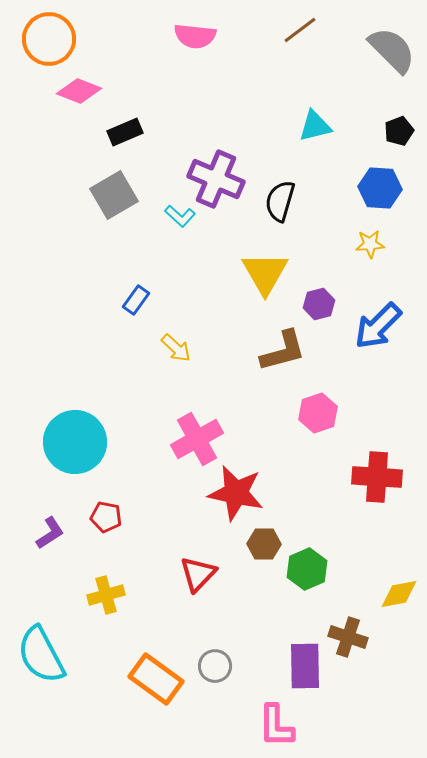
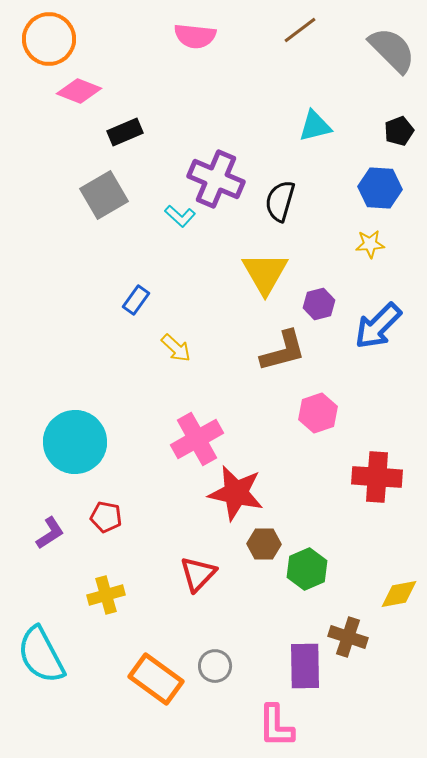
gray square: moved 10 px left
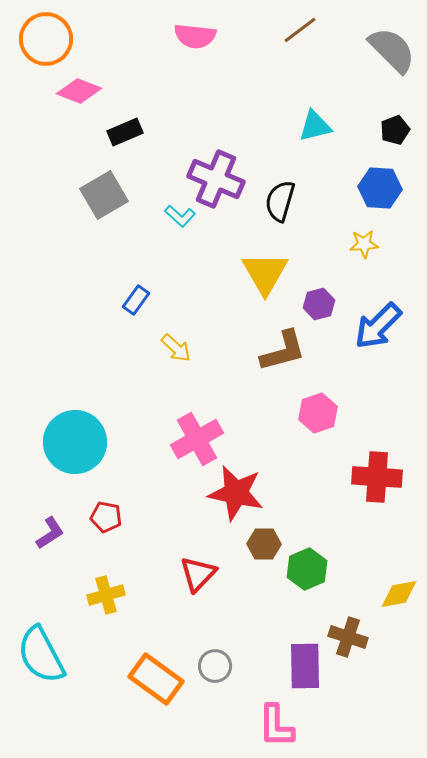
orange circle: moved 3 px left
black pentagon: moved 4 px left, 1 px up
yellow star: moved 6 px left
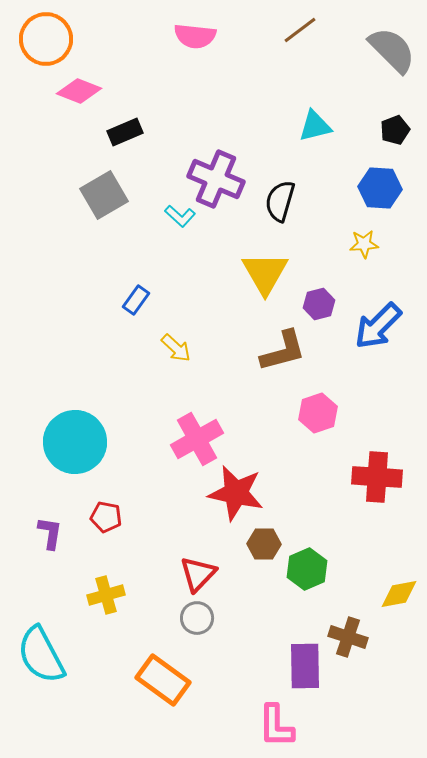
purple L-shape: rotated 48 degrees counterclockwise
gray circle: moved 18 px left, 48 px up
orange rectangle: moved 7 px right, 1 px down
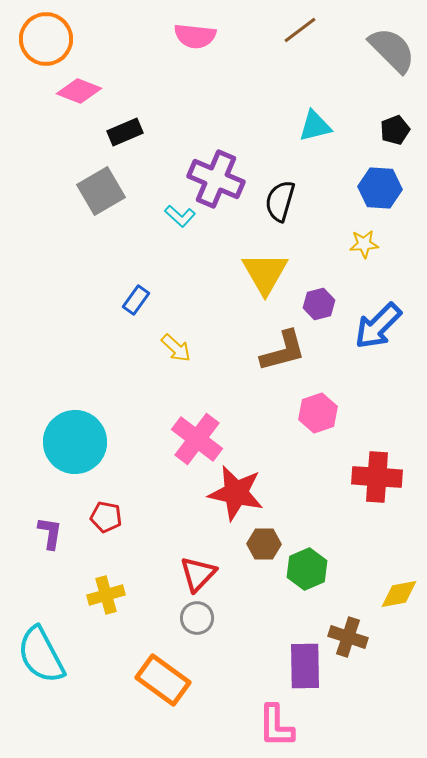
gray square: moved 3 px left, 4 px up
pink cross: rotated 24 degrees counterclockwise
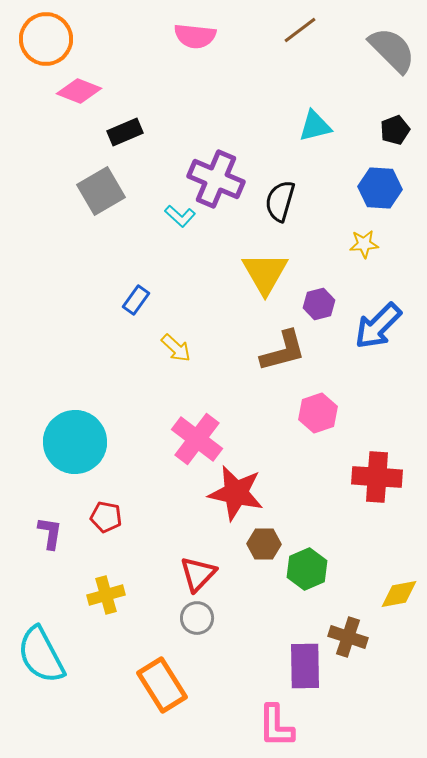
orange rectangle: moved 1 px left, 5 px down; rotated 22 degrees clockwise
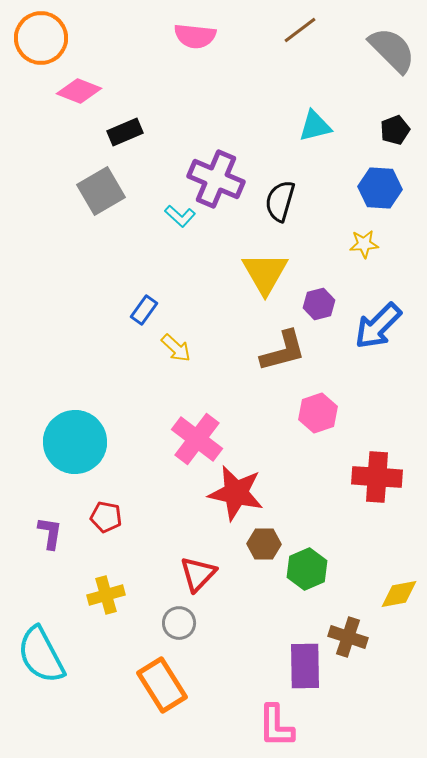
orange circle: moved 5 px left, 1 px up
blue rectangle: moved 8 px right, 10 px down
gray circle: moved 18 px left, 5 px down
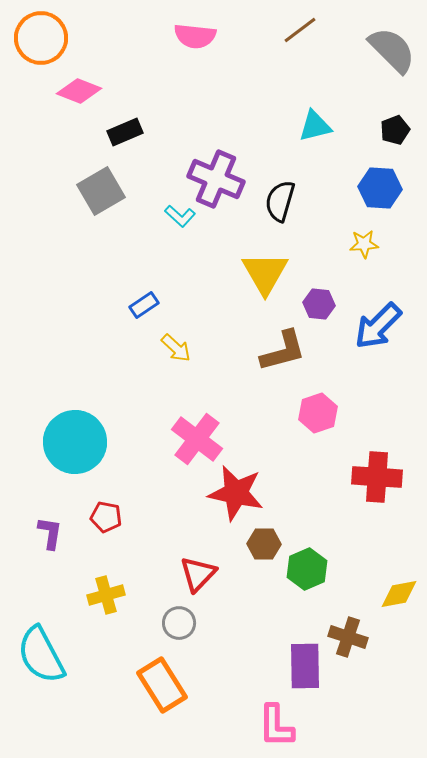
purple hexagon: rotated 20 degrees clockwise
blue rectangle: moved 5 px up; rotated 20 degrees clockwise
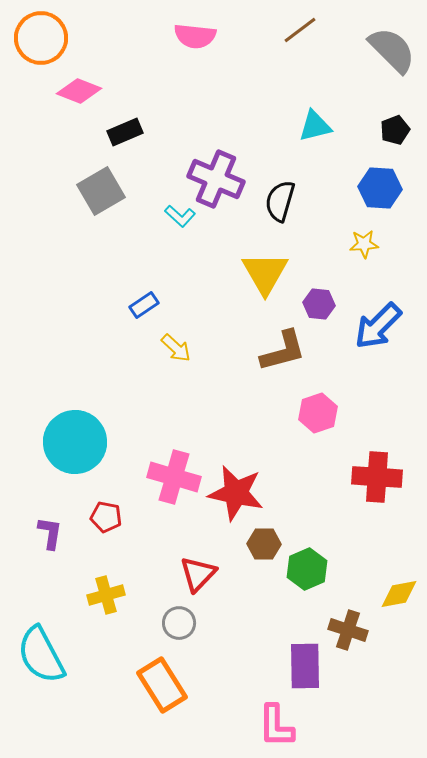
pink cross: moved 23 px left, 38 px down; rotated 21 degrees counterclockwise
brown cross: moved 7 px up
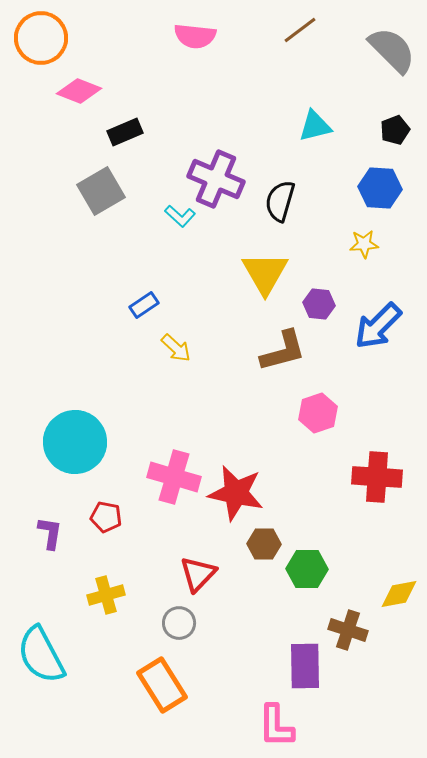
green hexagon: rotated 24 degrees clockwise
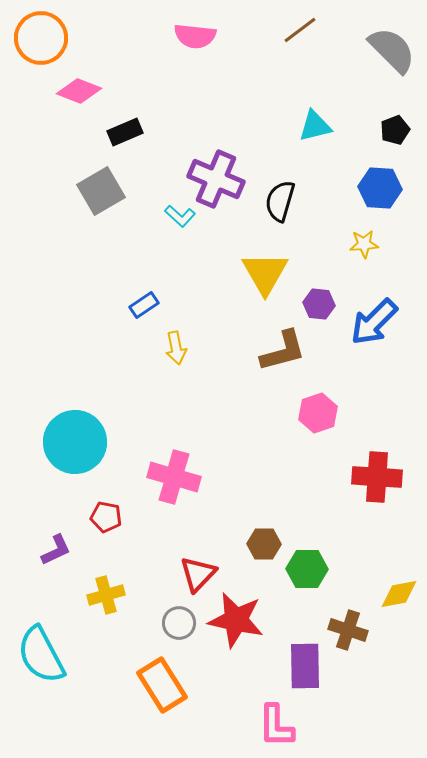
blue arrow: moved 4 px left, 4 px up
yellow arrow: rotated 36 degrees clockwise
red star: moved 127 px down
purple L-shape: moved 6 px right, 17 px down; rotated 56 degrees clockwise
